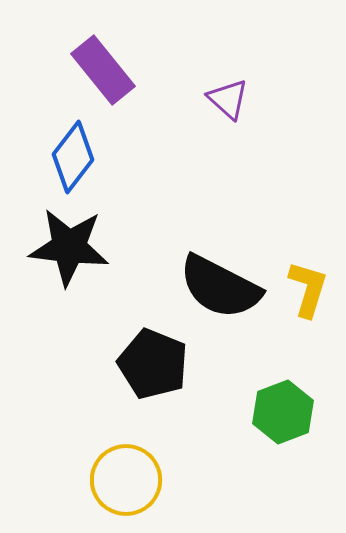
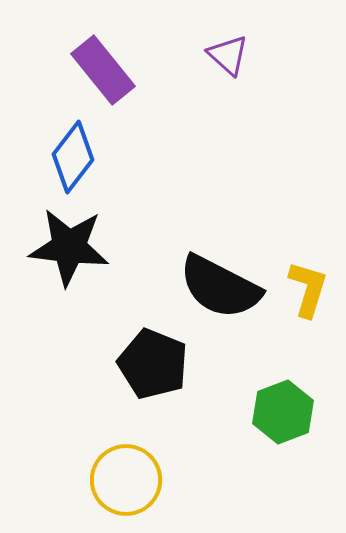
purple triangle: moved 44 px up
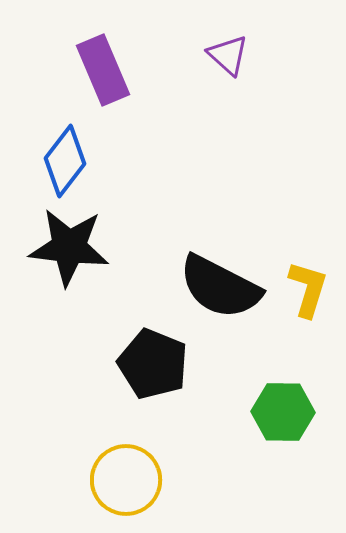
purple rectangle: rotated 16 degrees clockwise
blue diamond: moved 8 px left, 4 px down
green hexagon: rotated 22 degrees clockwise
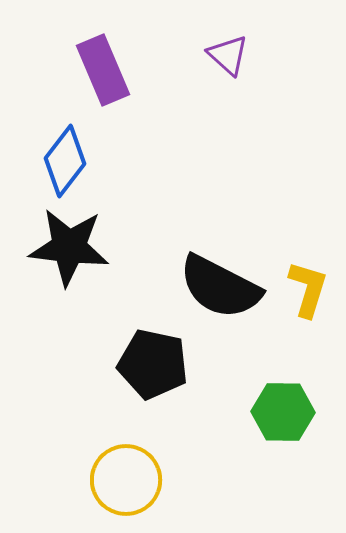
black pentagon: rotated 10 degrees counterclockwise
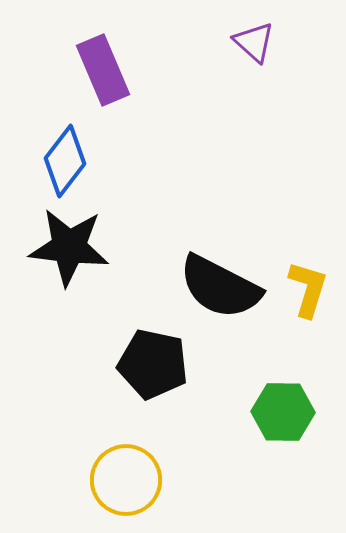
purple triangle: moved 26 px right, 13 px up
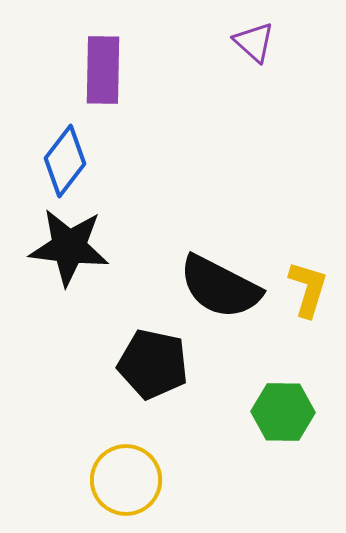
purple rectangle: rotated 24 degrees clockwise
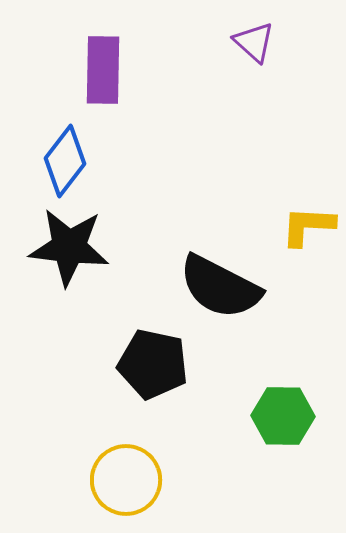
yellow L-shape: moved 63 px up; rotated 104 degrees counterclockwise
green hexagon: moved 4 px down
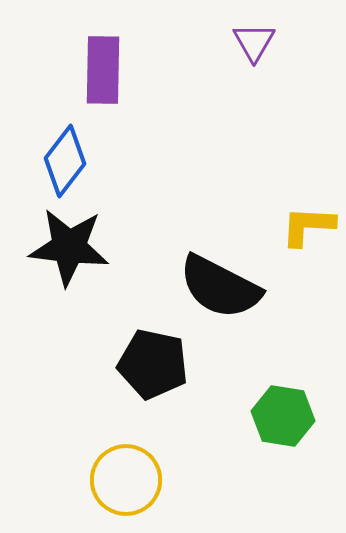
purple triangle: rotated 18 degrees clockwise
green hexagon: rotated 8 degrees clockwise
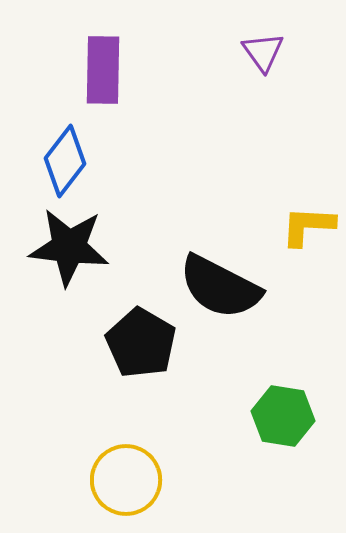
purple triangle: moved 9 px right, 10 px down; rotated 6 degrees counterclockwise
black pentagon: moved 12 px left, 21 px up; rotated 18 degrees clockwise
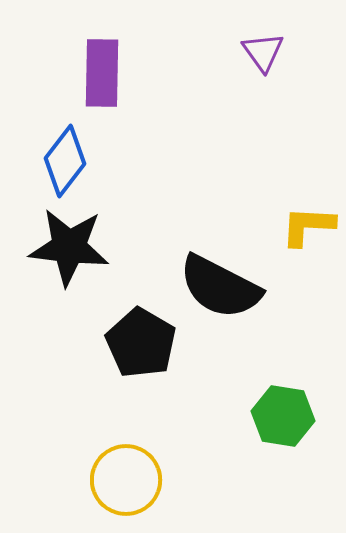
purple rectangle: moved 1 px left, 3 px down
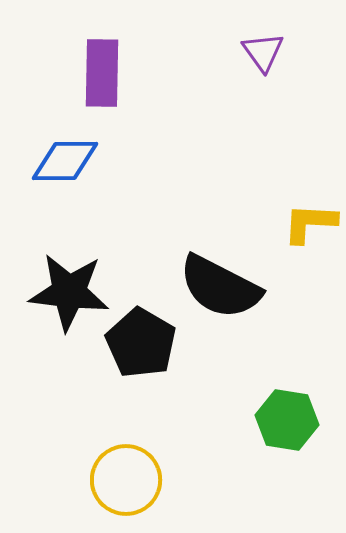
blue diamond: rotated 52 degrees clockwise
yellow L-shape: moved 2 px right, 3 px up
black star: moved 45 px down
green hexagon: moved 4 px right, 4 px down
